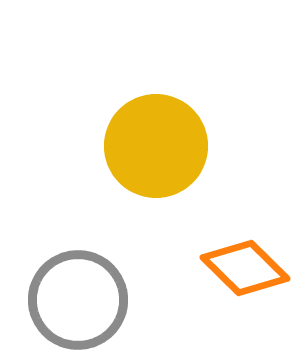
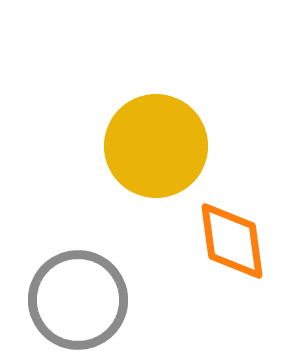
orange diamond: moved 13 px left, 27 px up; rotated 38 degrees clockwise
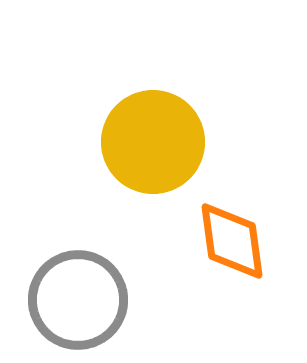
yellow circle: moved 3 px left, 4 px up
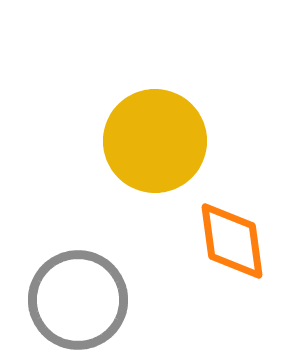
yellow circle: moved 2 px right, 1 px up
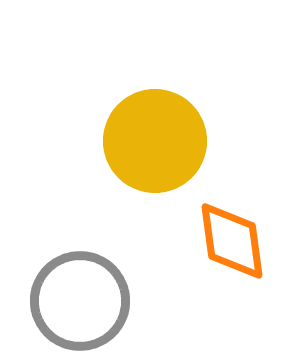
gray circle: moved 2 px right, 1 px down
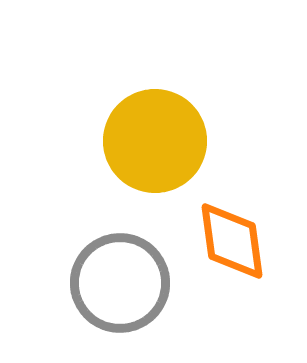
gray circle: moved 40 px right, 18 px up
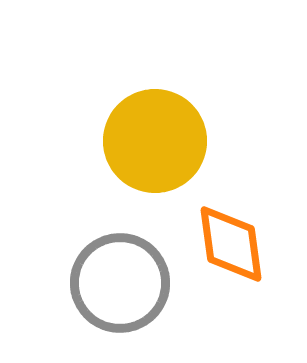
orange diamond: moved 1 px left, 3 px down
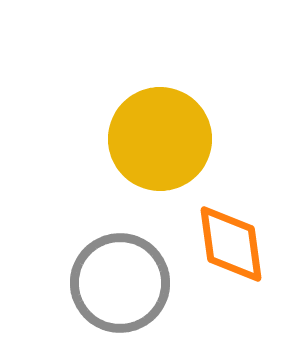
yellow circle: moved 5 px right, 2 px up
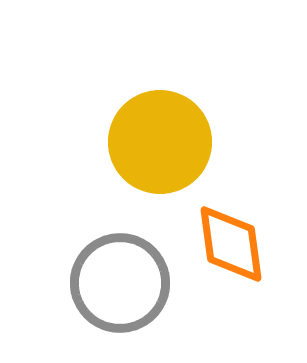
yellow circle: moved 3 px down
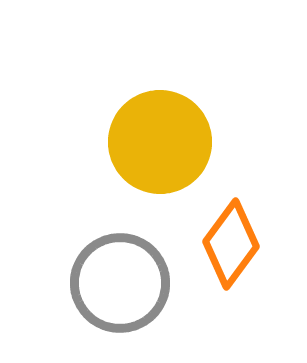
orange diamond: rotated 44 degrees clockwise
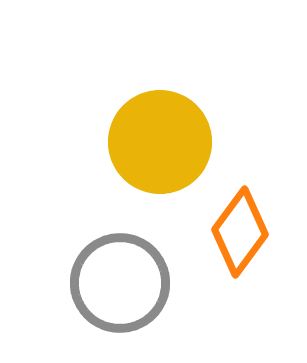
orange diamond: moved 9 px right, 12 px up
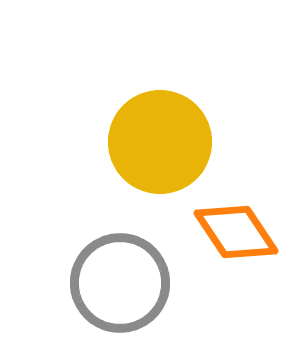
orange diamond: moved 4 px left; rotated 70 degrees counterclockwise
